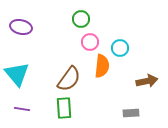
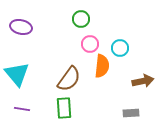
pink circle: moved 2 px down
brown arrow: moved 4 px left
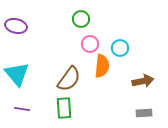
purple ellipse: moved 5 px left, 1 px up
gray rectangle: moved 13 px right
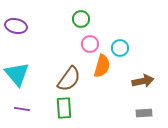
orange semicircle: rotated 10 degrees clockwise
